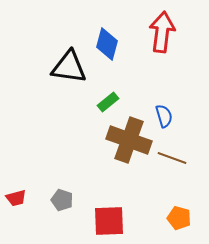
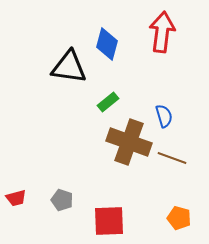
brown cross: moved 2 px down
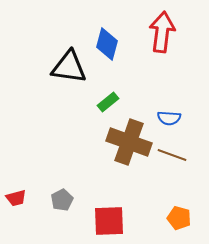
blue semicircle: moved 5 px right, 2 px down; rotated 110 degrees clockwise
brown line: moved 3 px up
gray pentagon: rotated 25 degrees clockwise
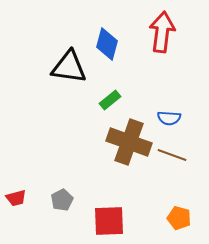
green rectangle: moved 2 px right, 2 px up
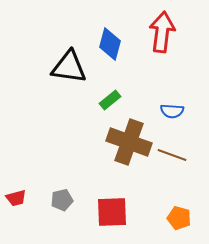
blue diamond: moved 3 px right
blue semicircle: moved 3 px right, 7 px up
gray pentagon: rotated 15 degrees clockwise
red square: moved 3 px right, 9 px up
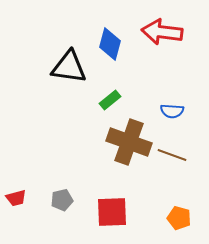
red arrow: rotated 90 degrees counterclockwise
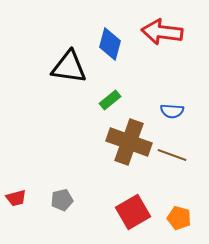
red square: moved 21 px right; rotated 28 degrees counterclockwise
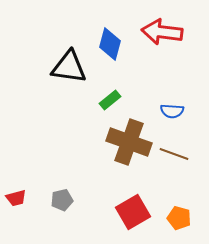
brown line: moved 2 px right, 1 px up
